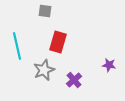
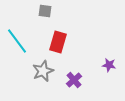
cyan line: moved 5 px up; rotated 24 degrees counterclockwise
gray star: moved 1 px left, 1 px down
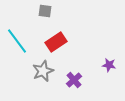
red rectangle: moved 2 px left; rotated 40 degrees clockwise
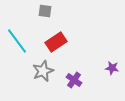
purple star: moved 3 px right, 3 px down
purple cross: rotated 14 degrees counterclockwise
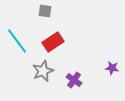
red rectangle: moved 3 px left
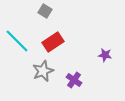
gray square: rotated 24 degrees clockwise
cyan line: rotated 8 degrees counterclockwise
purple star: moved 7 px left, 13 px up
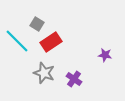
gray square: moved 8 px left, 13 px down
red rectangle: moved 2 px left
gray star: moved 1 px right, 2 px down; rotated 30 degrees counterclockwise
purple cross: moved 1 px up
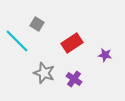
red rectangle: moved 21 px right, 1 px down
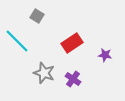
gray square: moved 8 px up
purple cross: moved 1 px left
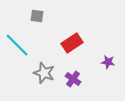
gray square: rotated 24 degrees counterclockwise
cyan line: moved 4 px down
purple star: moved 3 px right, 7 px down
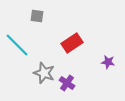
purple cross: moved 6 px left, 4 px down
